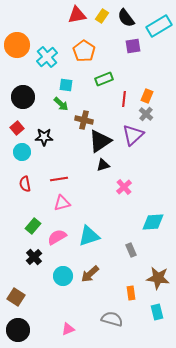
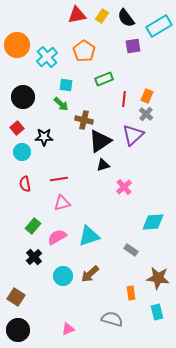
gray rectangle at (131, 250): rotated 32 degrees counterclockwise
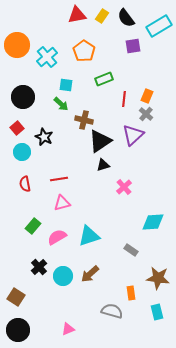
black star at (44, 137): rotated 24 degrees clockwise
black cross at (34, 257): moved 5 px right, 10 px down
gray semicircle at (112, 319): moved 8 px up
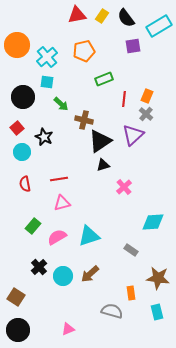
orange pentagon at (84, 51): rotated 25 degrees clockwise
cyan square at (66, 85): moved 19 px left, 3 px up
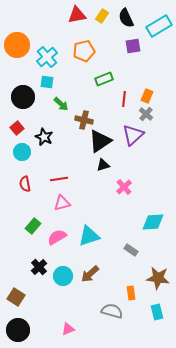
black semicircle at (126, 18): rotated 12 degrees clockwise
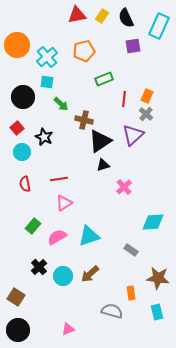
cyan rectangle at (159, 26): rotated 35 degrees counterclockwise
pink triangle at (62, 203): moved 2 px right; rotated 18 degrees counterclockwise
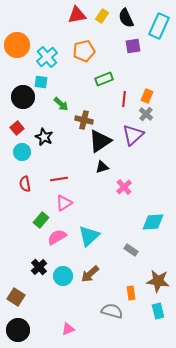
cyan square at (47, 82): moved 6 px left
black triangle at (103, 165): moved 1 px left, 2 px down
green rectangle at (33, 226): moved 8 px right, 6 px up
cyan triangle at (89, 236): rotated 25 degrees counterclockwise
brown star at (158, 278): moved 3 px down
cyan rectangle at (157, 312): moved 1 px right, 1 px up
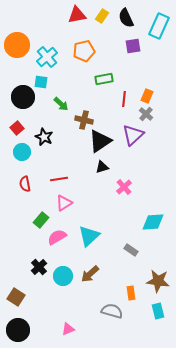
green rectangle at (104, 79): rotated 12 degrees clockwise
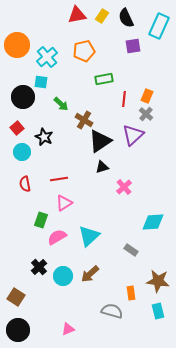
brown cross at (84, 120): rotated 18 degrees clockwise
green rectangle at (41, 220): rotated 21 degrees counterclockwise
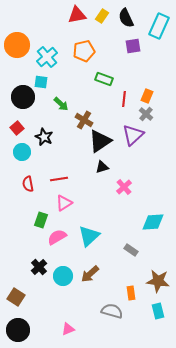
green rectangle at (104, 79): rotated 30 degrees clockwise
red semicircle at (25, 184): moved 3 px right
